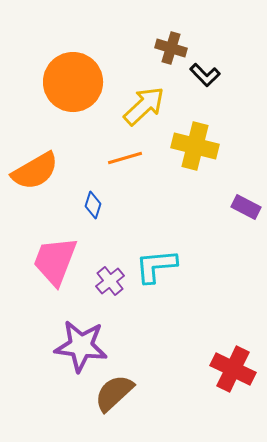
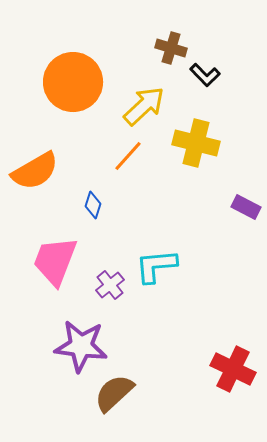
yellow cross: moved 1 px right, 3 px up
orange line: moved 3 px right, 2 px up; rotated 32 degrees counterclockwise
purple cross: moved 4 px down
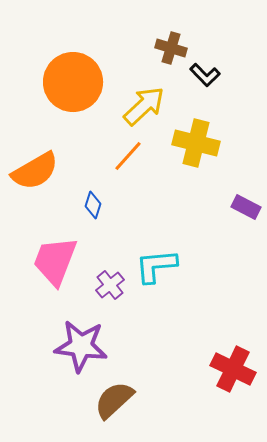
brown semicircle: moved 7 px down
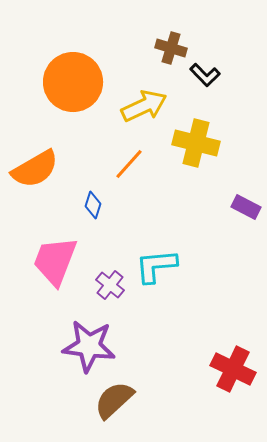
yellow arrow: rotated 18 degrees clockwise
orange line: moved 1 px right, 8 px down
orange semicircle: moved 2 px up
purple cross: rotated 12 degrees counterclockwise
purple star: moved 8 px right
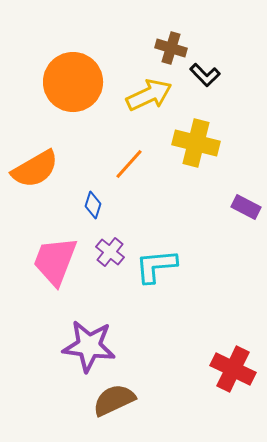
yellow arrow: moved 5 px right, 11 px up
purple cross: moved 33 px up
brown semicircle: rotated 18 degrees clockwise
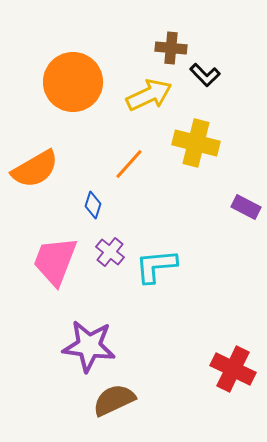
brown cross: rotated 12 degrees counterclockwise
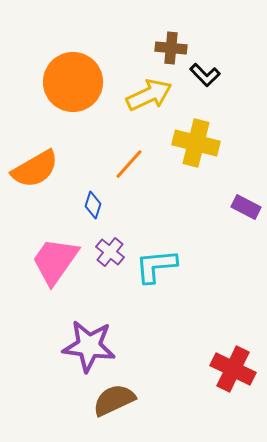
pink trapezoid: rotated 14 degrees clockwise
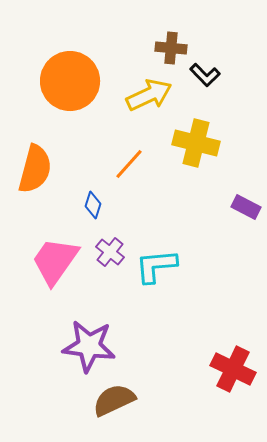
orange circle: moved 3 px left, 1 px up
orange semicircle: rotated 45 degrees counterclockwise
